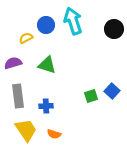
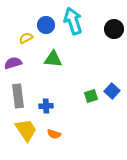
green triangle: moved 6 px right, 6 px up; rotated 12 degrees counterclockwise
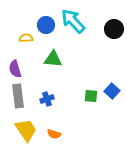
cyan arrow: rotated 24 degrees counterclockwise
yellow semicircle: rotated 24 degrees clockwise
purple semicircle: moved 2 px right, 6 px down; rotated 90 degrees counterclockwise
green square: rotated 24 degrees clockwise
blue cross: moved 1 px right, 7 px up; rotated 16 degrees counterclockwise
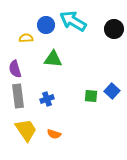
cyan arrow: rotated 16 degrees counterclockwise
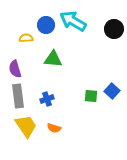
yellow trapezoid: moved 4 px up
orange semicircle: moved 6 px up
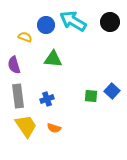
black circle: moved 4 px left, 7 px up
yellow semicircle: moved 1 px left, 1 px up; rotated 24 degrees clockwise
purple semicircle: moved 1 px left, 4 px up
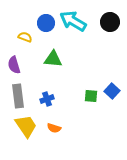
blue circle: moved 2 px up
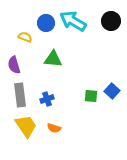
black circle: moved 1 px right, 1 px up
gray rectangle: moved 2 px right, 1 px up
